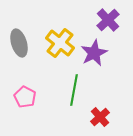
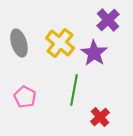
purple star: rotated 12 degrees counterclockwise
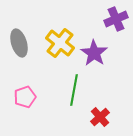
purple cross: moved 8 px right, 1 px up; rotated 20 degrees clockwise
pink pentagon: rotated 25 degrees clockwise
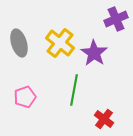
red cross: moved 4 px right, 2 px down; rotated 12 degrees counterclockwise
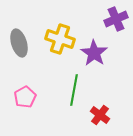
yellow cross: moved 4 px up; rotated 20 degrees counterclockwise
pink pentagon: rotated 10 degrees counterclockwise
red cross: moved 4 px left, 4 px up
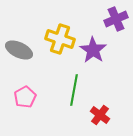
gray ellipse: moved 7 px down; rotated 48 degrees counterclockwise
purple star: moved 1 px left, 3 px up
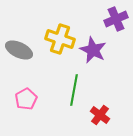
purple star: rotated 8 degrees counterclockwise
pink pentagon: moved 1 px right, 2 px down
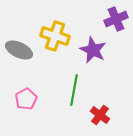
yellow cross: moved 5 px left, 3 px up
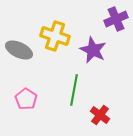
pink pentagon: rotated 10 degrees counterclockwise
